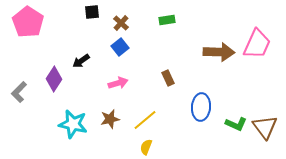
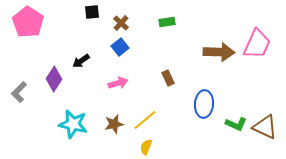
green rectangle: moved 2 px down
blue ellipse: moved 3 px right, 3 px up
brown star: moved 4 px right, 5 px down
brown triangle: rotated 28 degrees counterclockwise
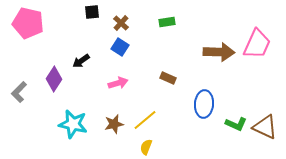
pink pentagon: moved 1 px down; rotated 20 degrees counterclockwise
blue square: rotated 18 degrees counterclockwise
brown rectangle: rotated 42 degrees counterclockwise
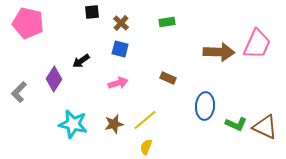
blue square: moved 2 px down; rotated 18 degrees counterclockwise
blue ellipse: moved 1 px right, 2 px down
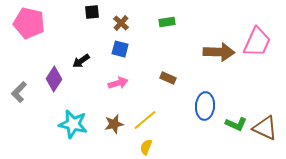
pink pentagon: moved 1 px right
pink trapezoid: moved 2 px up
brown triangle: moved 1 px down
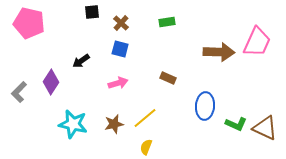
purple diamond: moved 3 px left, 3 px down
yellow line: moved 2 px up
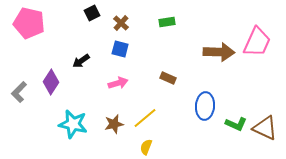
black square: moved 1 px down; rotated 21 degrees counterclockwise
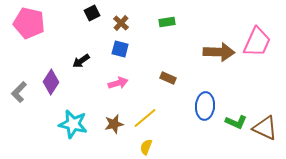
green L-shape: moved 2 px up
